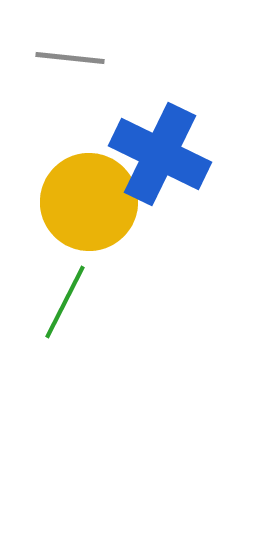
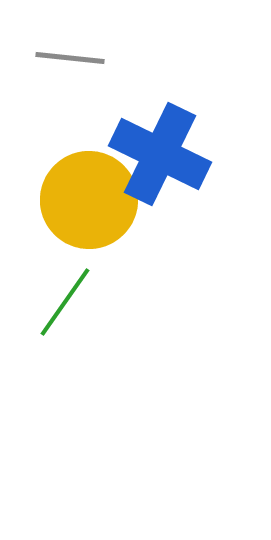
yellow circle: moved 2 px up
green line: rotated 8 degrees clockwise
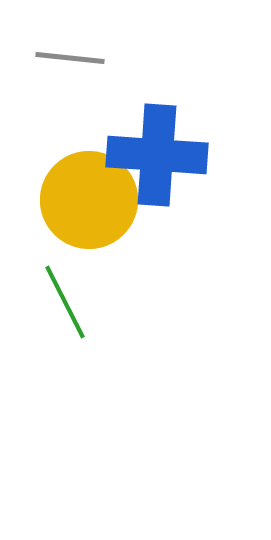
blue cross: moved 3 px left, 1 px down; rotated 22 degrees counterclockwise
green line: rotated 62 degrees counterclockwise
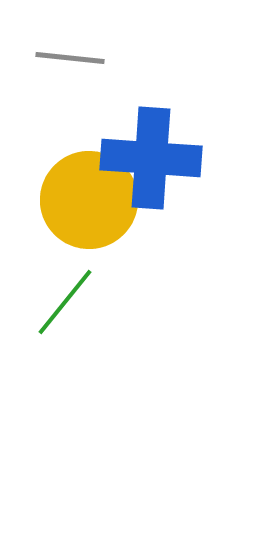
blue cross: moved 6 px left, 3 px down
green line: rotated 66 degrees clockwise
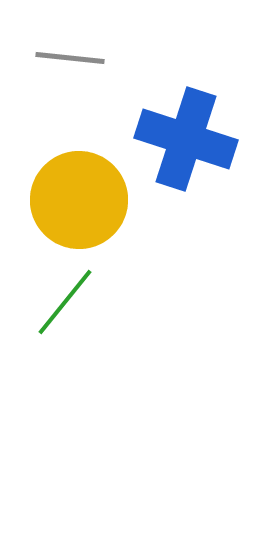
blue cross: moved 35 px right, 19 px up; rotated 14 degrees clockwise
yellow circle: moved 10 px left
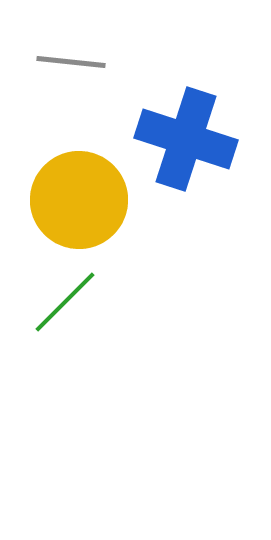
gray line: moved 1 px right, 4 px down
green line: rotated 6 degrees clockwise
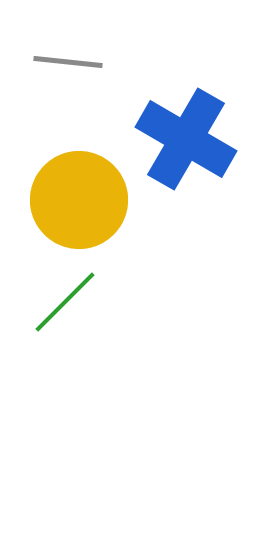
gray line: moved 3 px left
blue cross: rotated 12 degrees clockwise
